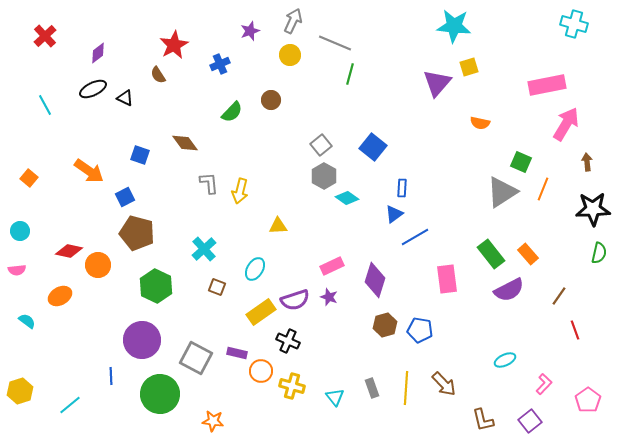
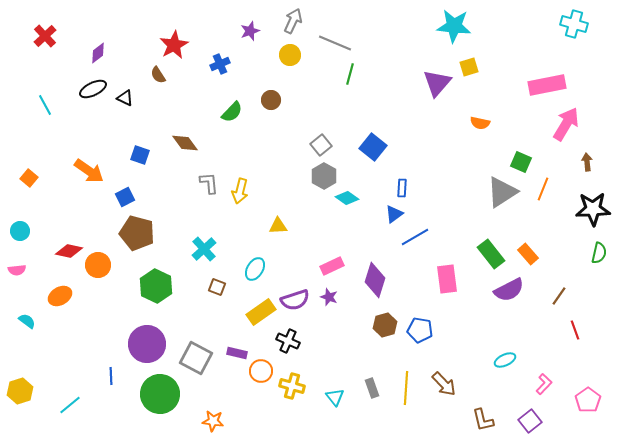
purple circle at (142, 340): moved 5 px right, 4 px down
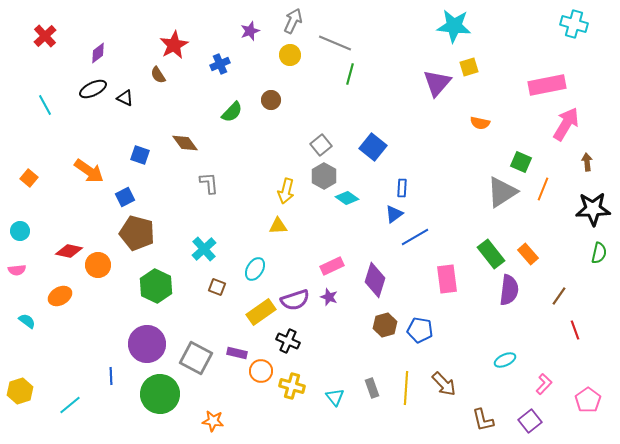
yellow arrow at (240, 191): moved 46 px right
purple semicircle at (509, 290): rotated 56 degrees counterclockwise
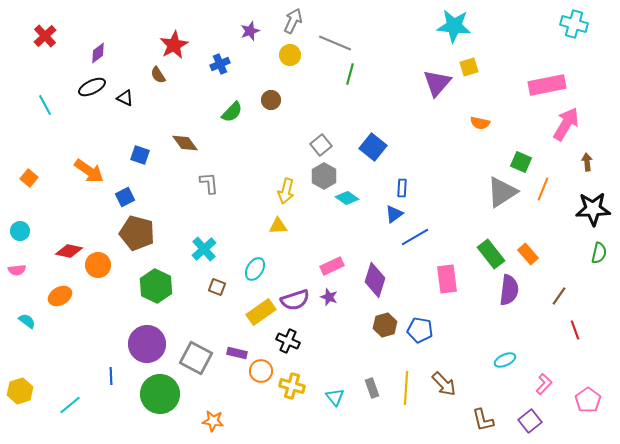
black ellipse at (93, 89): moved 1 px left, 2 px up
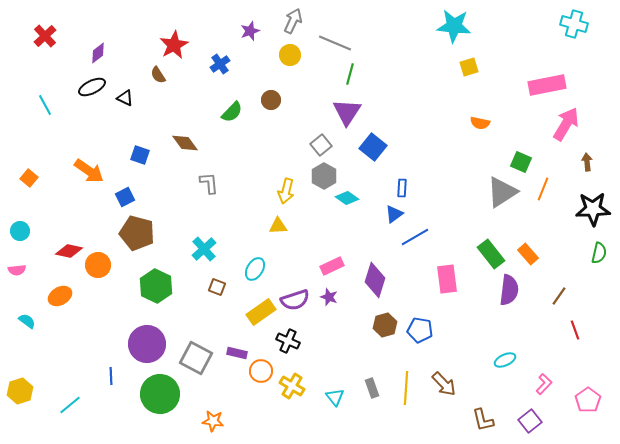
blue cross at (220, 64): rotated 12 degrees counterclockwise
purple triangle at (437, 83): moved 90 px left, 29 px down; rotated 8 degrees counterclockwise
yellow cross at (292, 386): rotated 15 degrees clockwise
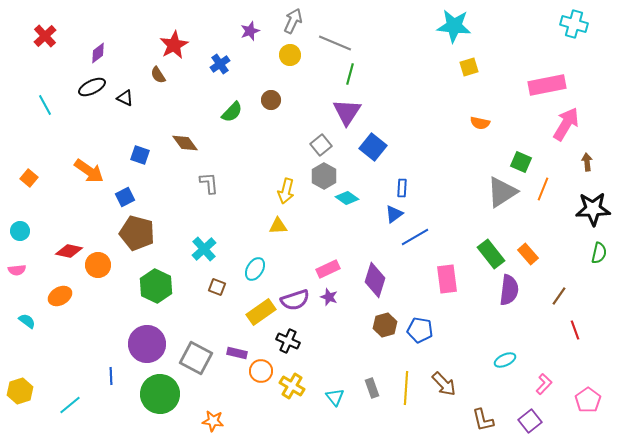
pink rectangle at (332, 266): moved 4 px left, 3 px down
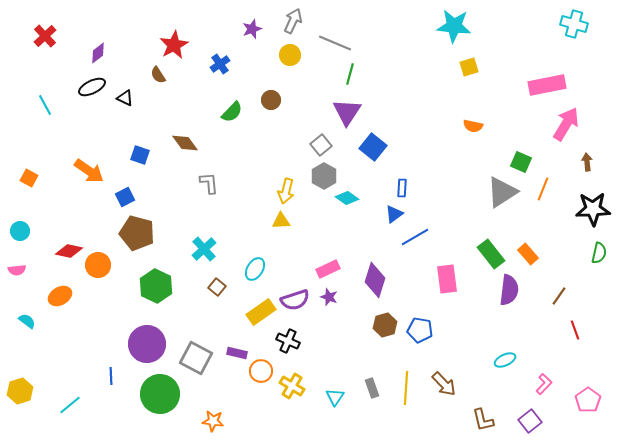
purple star at (250, 31): moved 2 px right, 2 px up
orange semicircle at (480, 123): moved 7 px left, 3 px down
orange square at (29, 178): rotated 12 degrees counterclockwise
yellow triangle at (278, 226): moved 3 px right, 5 px up
brown square at (217, 287): rotated 18 degrees clockwise
cyan triangle at (335, 397): rotated 12 degrees clockwise
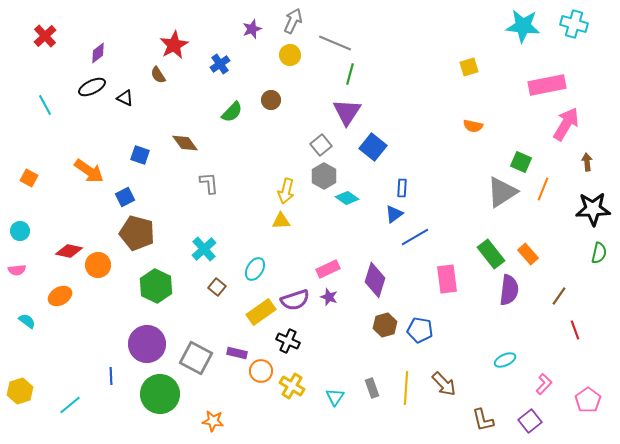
cyan star at (454, 26): moved 69 px right
